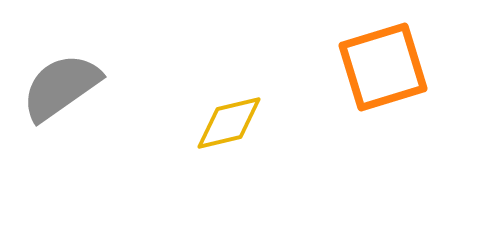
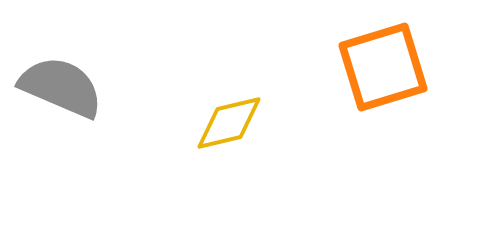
gray semicircle: rotated 58 degrees clockwise
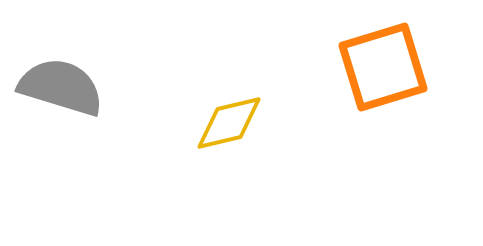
gray semicircle: rotated 6 degrees counterclockwise
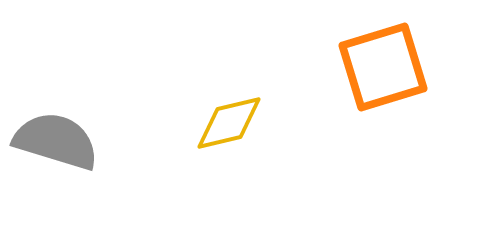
gray semicircle: moved 5 px left, 54 px down
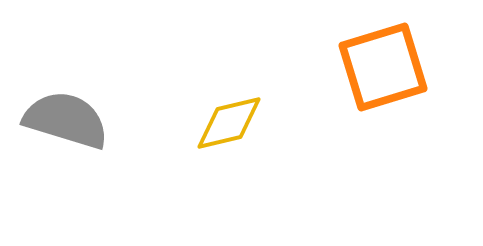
gray semicircle: moved 10 px right, 21 px up
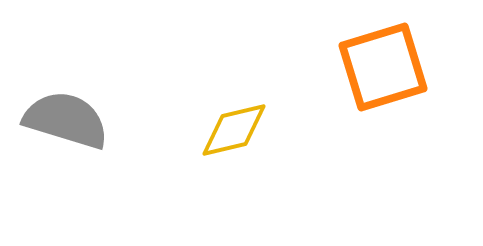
yellow diamond: moved 5 px right, 7 px down
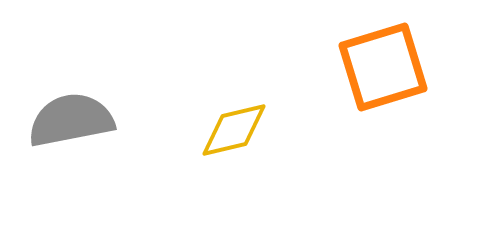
gray semicircle: moved 5 px right; rotated 28 degrees counterclockwise
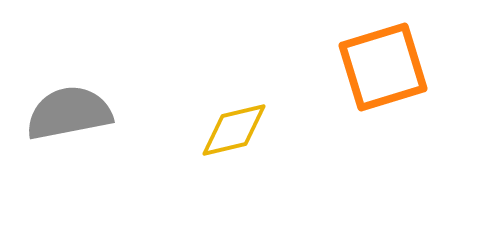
gray semicircle: moved 2 px left, 7 px up
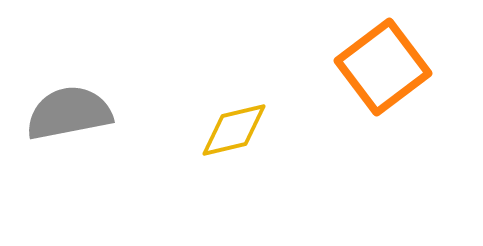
orange square: rotated 20 degrees counterclockwise
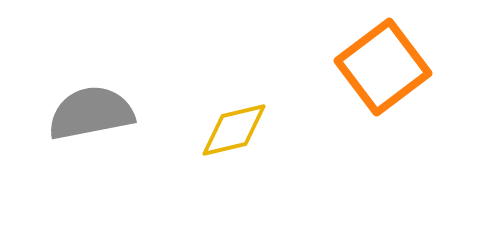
gray semicircle: moved 22 px right
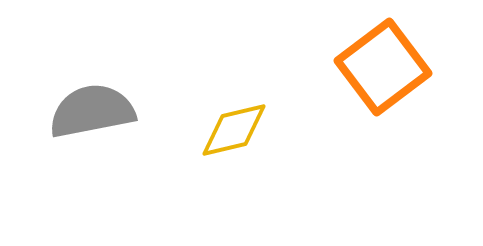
gray semicircle: moved 1 px right, 2 px up
